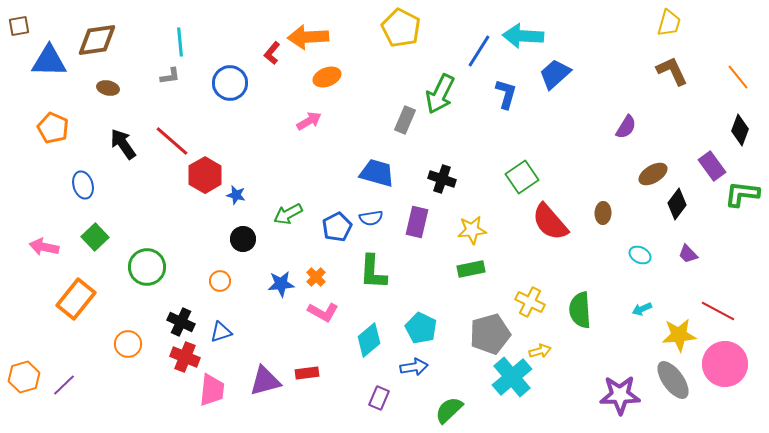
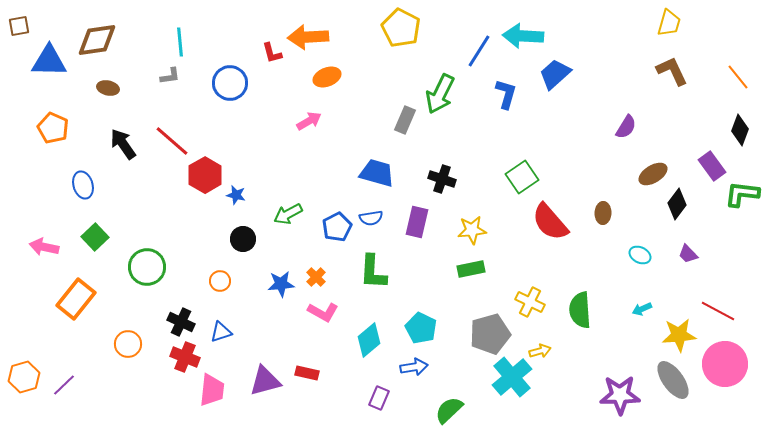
red L-shape at (272, 53): rotated 55 degrees counterclockwise
red rectangle at (307, 373): rotated 20 degrees clockwise
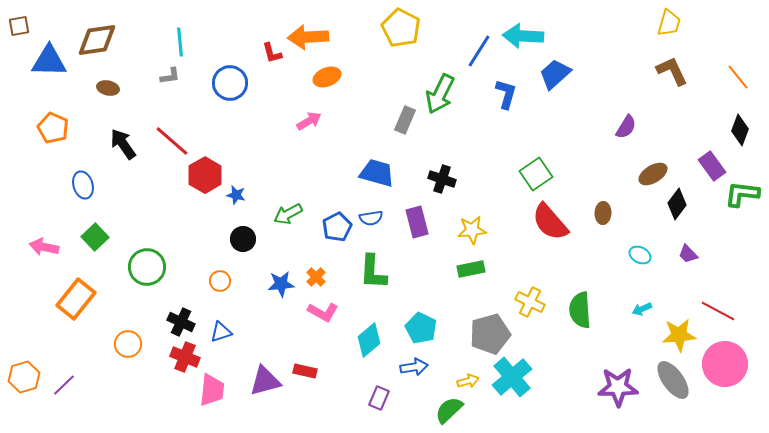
green square at (522, 177): moved 14 px right, 3 px up
purple rectangle at (417, 222): rotated 28 degrees counterclockwise
yellow arrow at (540, 351): moved 72 px left, 30 px down
red rectangle at (307, 373): moved 2 px left, 2 px up
purple star at (620, 395): moved 2 px left, 8 px up
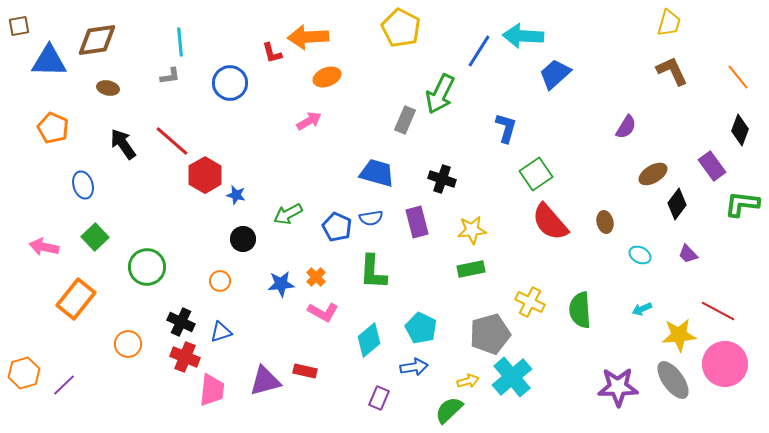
blue L-shape at (506, 94): moved 34 px down
green L-shape at (742, 194): moved 10 px down
brown ellipse at (603, 213): moved 2 px right, 9 px down; rotated 15 degrees counterclockwise
blue pentagon at (337, 227): rotated 20 degrees counterclockwise
orange hexagon at (24, 377): moved 4 px up
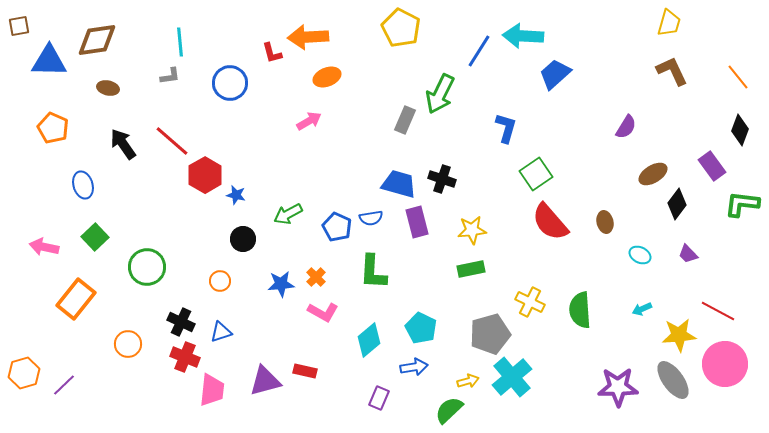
blue trapezoid at (377, 173): moved 22 px right, 11 px down
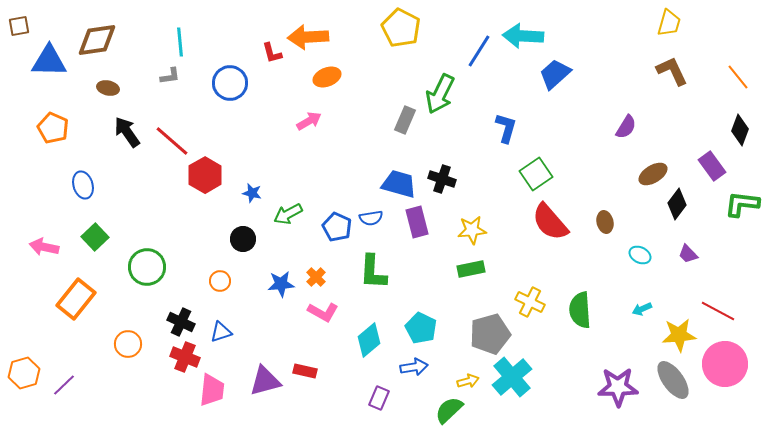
black arrow at (123, 144): moved 4 px right, 12 px up
blue star at (236, 195): moved 16 px right, 2 px up
